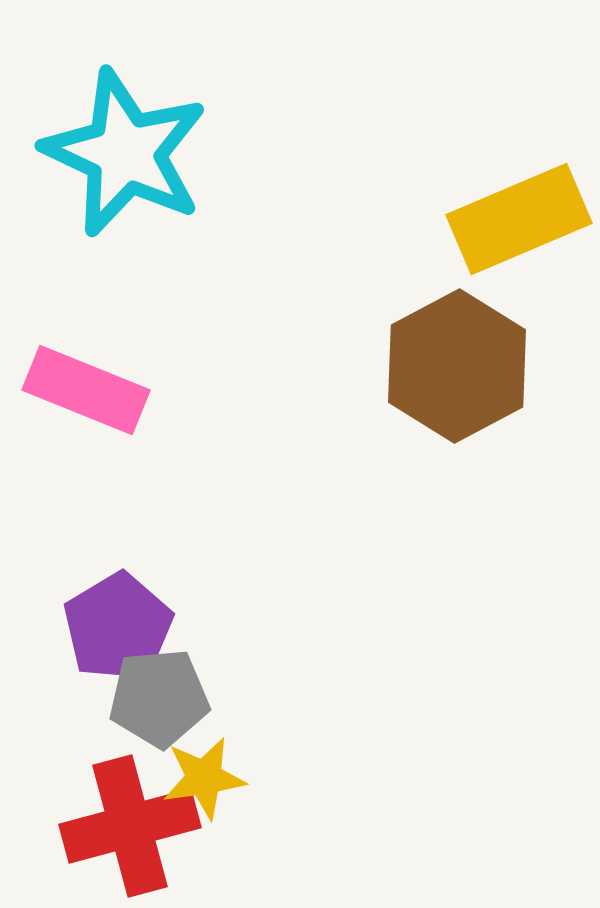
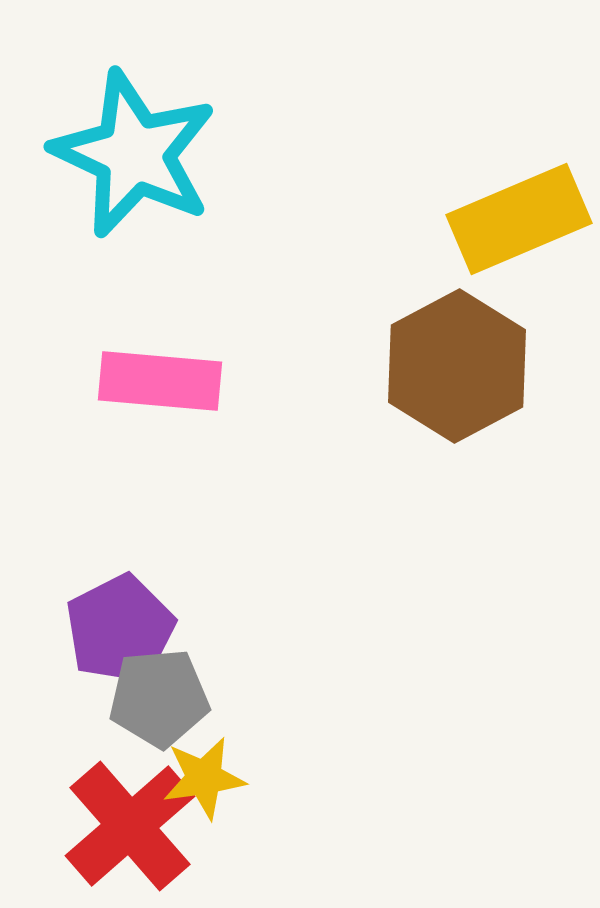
cyan star: moved 9 px right, 1 px down
pink rectangle: moved 74 px right, 9 px up; rotated 17 degrees counterclockwise
purple pentagon: moved 2 px right, 2 px down; rotated 4 degrees clockwise
red cross: rotated 26 degrees counterclockwise
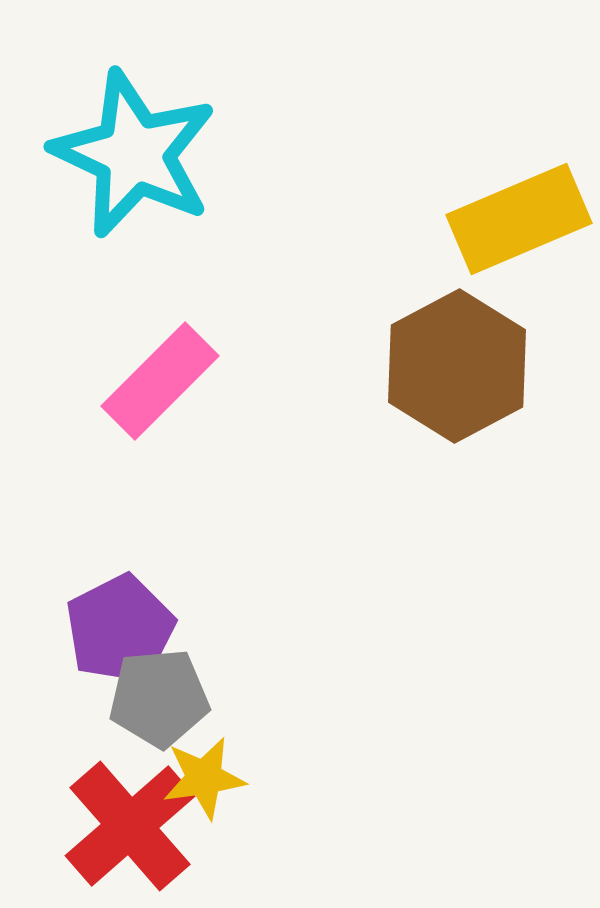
pink rectangle: rotated 50 degrees counterclockwise
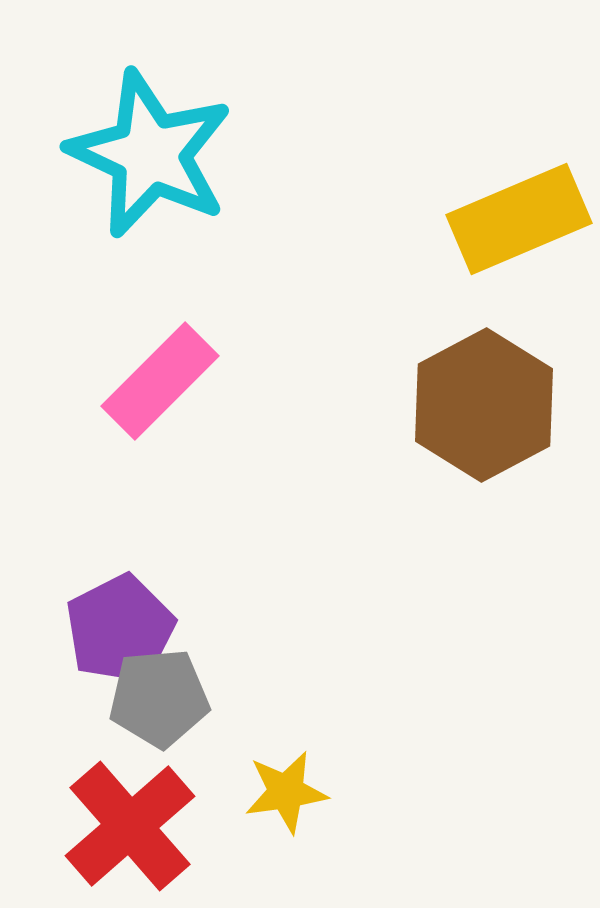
cyan star: moved 16 px right
brown hexagon: moved 27 px right, 39 px down
yellow star: moved 82 px right, 14 px down
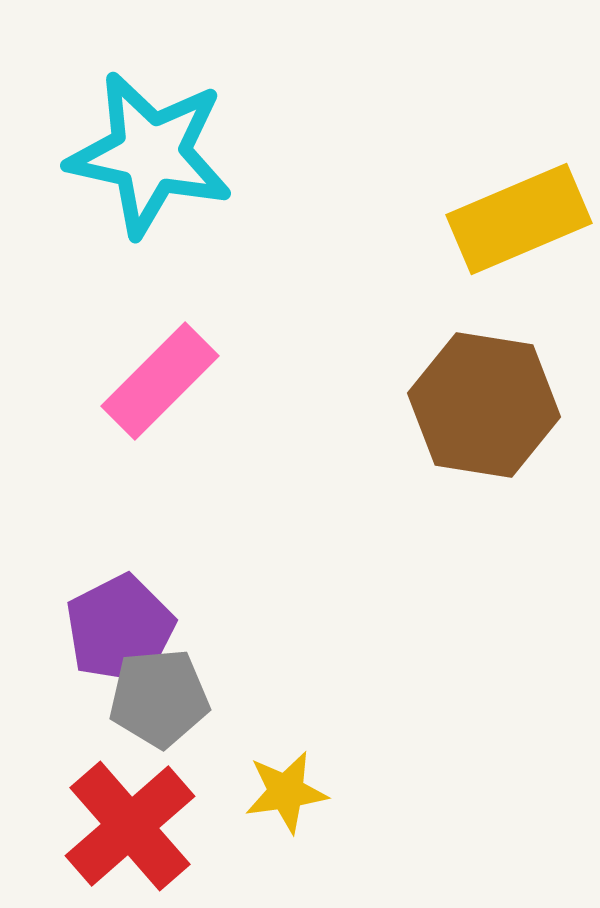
cyan star: rotated 13 degrees counterclockwise
brown hexagon: rotated 23 degrees counterclockwise
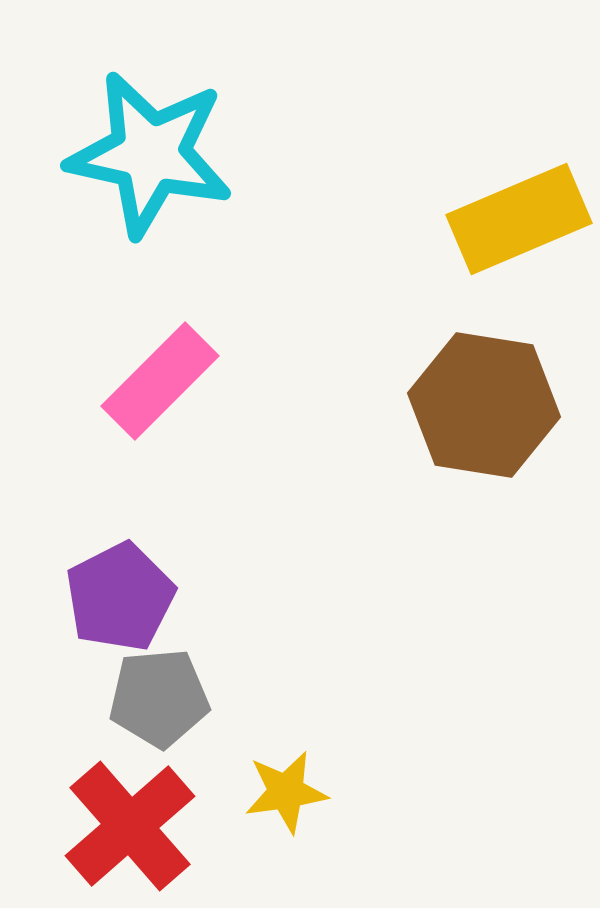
purple pentagon: moved 32 px up
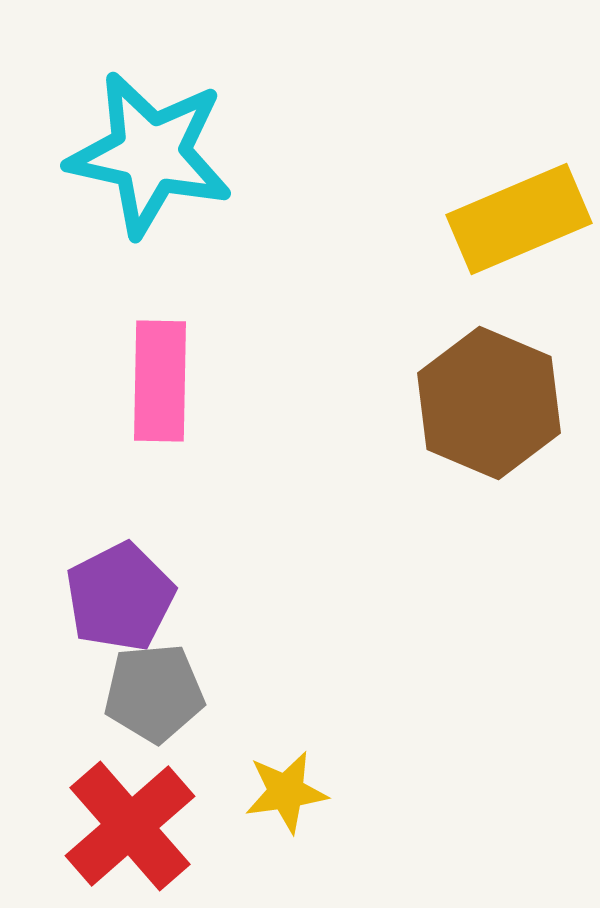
pink rectangle: rotated 44 degrees counterclockwise
brown hexagon: moved 5 px right, 2 px up; rotated 14 degrees clockwise
gray pentagon: moved 5 px left, 5 px up
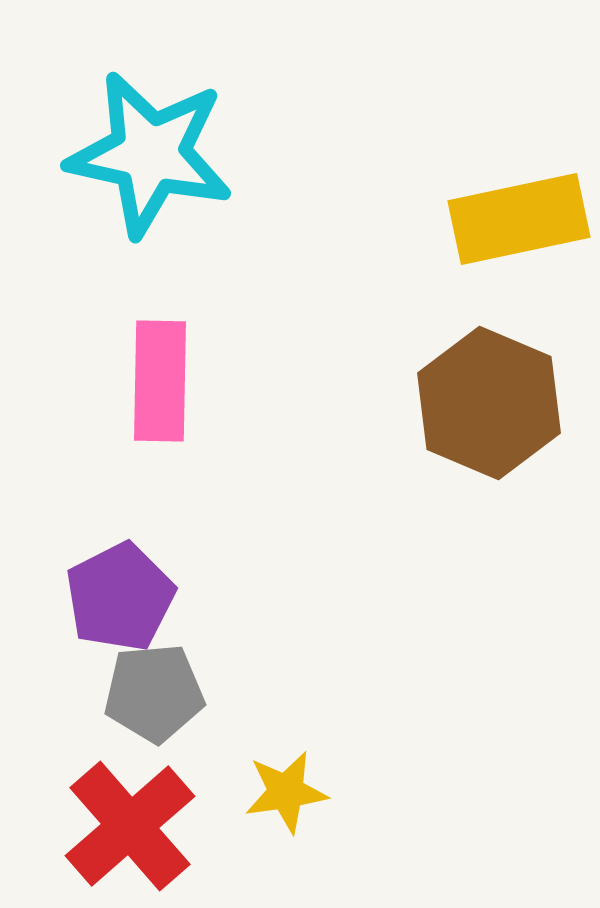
yellow rectangle: rotated 11 degrees clockwise
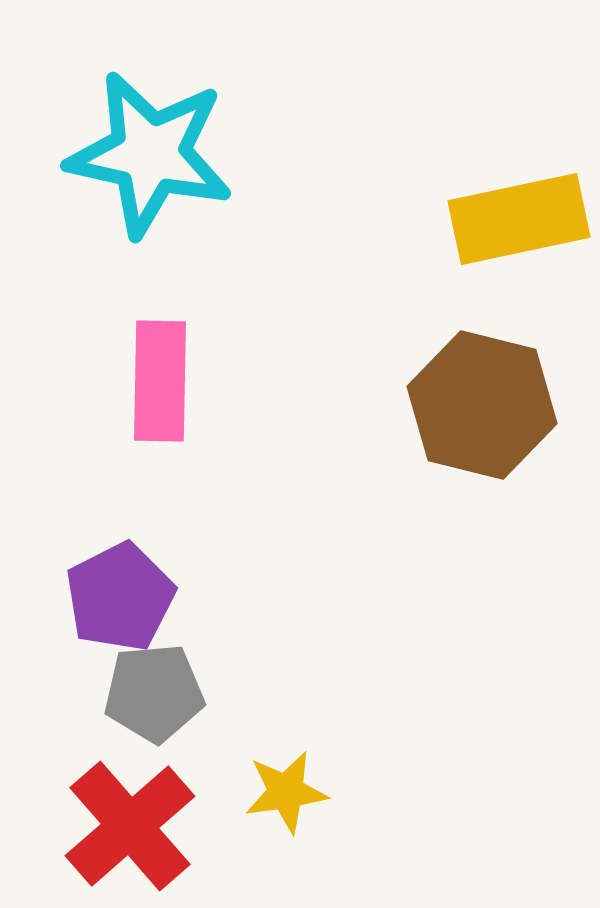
brown hexagon: moved 7 px left, 2 px down; rotated 9 degrees counterclockwise
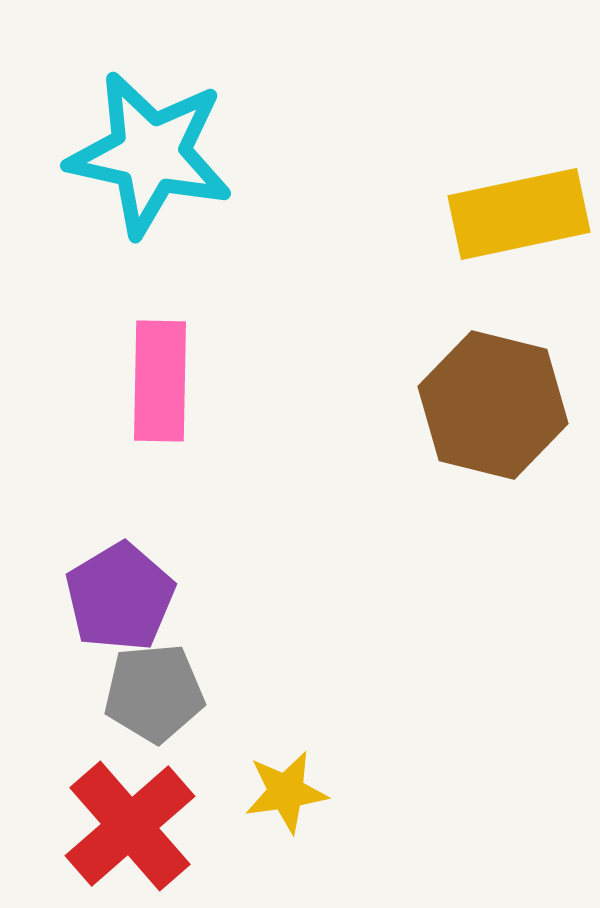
yellow rectangle: moved 5 px up
brown hexagon: moved 11 px right
purple pentagon: rotated 4 degrees counterclockwise
